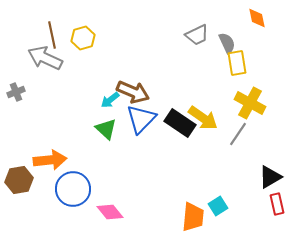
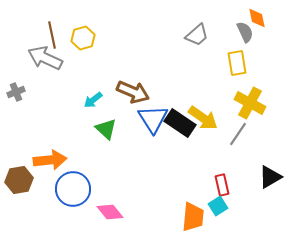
gray trapezoid: rotated 15 degrees counterclockwise
gray semicircle: moved 18 px right, 11 px up
cyan arrow: moved 17 px left
blue triangle: moved 12 px right; rotated 16 degrees counterclockwise
red rectangle: moved 55 px left, 19 px up
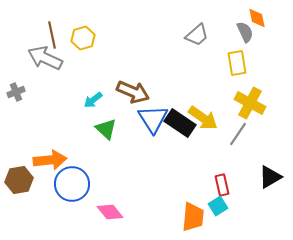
blue circle: moved 1 px left, 5 px up
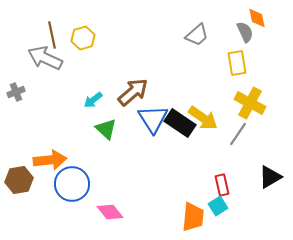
brown arrow: rotated 64 degrees counterclockwise
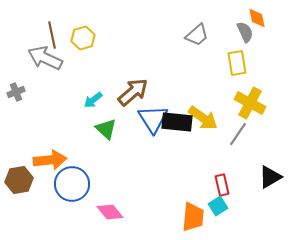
black rectangle: moved 3 px left, 1 px up; rotated 28 degrees counterclockwise
